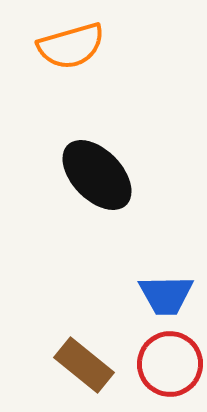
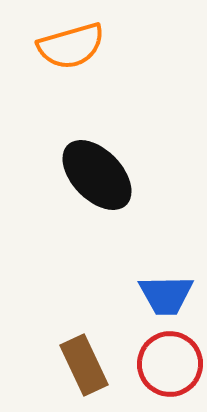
brown rectangle: rotated 26 degrees clockwise
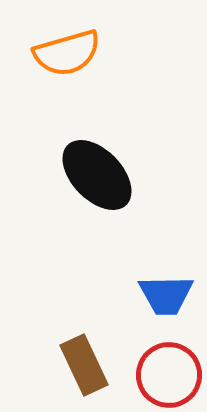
orange semicircle: moved 4 px left, 7 px down
red circle: moved 1 px left, 11 px down
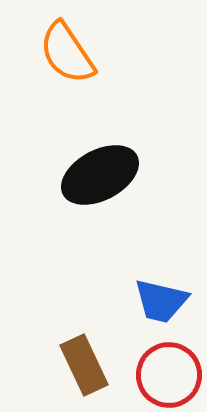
orange semicircle: rotated 72 degrees clockwise
black ellipse: moved 3 px right; rotated 74 degrees counterclockwise
blue trapezoid: moved 5 px left, 6 px down; rotated 14 degrees clockwise
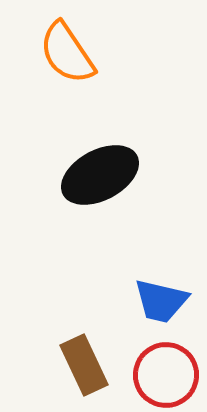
red circle: moved 3 px left
